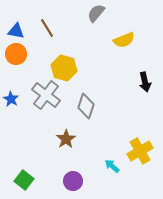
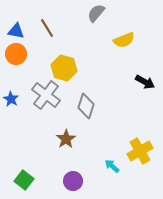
black arrow: rotated 48 degrees counterclockwise
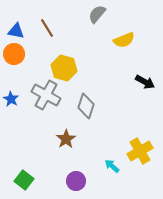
gray semicircle: moved 1 px right, 1 px down
orange circle: moved 2 px left
gray cross: rotated 8 degrees counterclockwise
purple circle: moved 3 px right
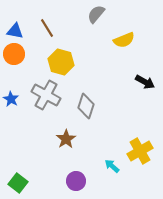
gray semicircle: moved 1 px left
blue triangle: moved 1 px left
yellow hexagon: moved 3 px left, 6 px up
green square: moved 6 px left, 3 px down
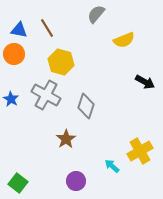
blue triangle: moved 4 px right, 1 px up
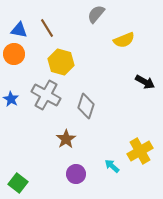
purple circle: moved 7 px up
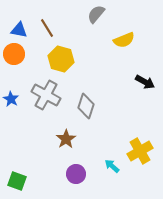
yellow hexagon: moved 3 px up
green square: moved 1 px left, 2 px up; rotated 18 degrees counterclockwise
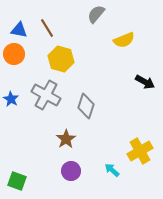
cyan arrow: moved 4 px down
purple circle: moved 5 px left, 3 px up
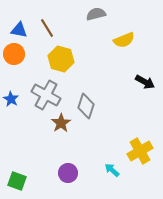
gray semicircle: rotated 36 degrees clockwise
brown star: moved 5 px left, 16 px up
purple circle: moved 3 px left, 2 px down
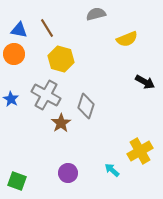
yellow semicircle: moved 3 px right, 1 px up
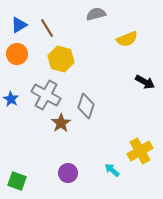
blue triangle: moved 5 px up; rotated 42 degrees counterclockwise
orange circle: moved 3 px right
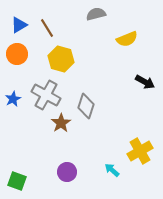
blue star: moved 2 px right; rotated 14 degrees clockwise
purple circle: moved 1 px left, 1 px up
